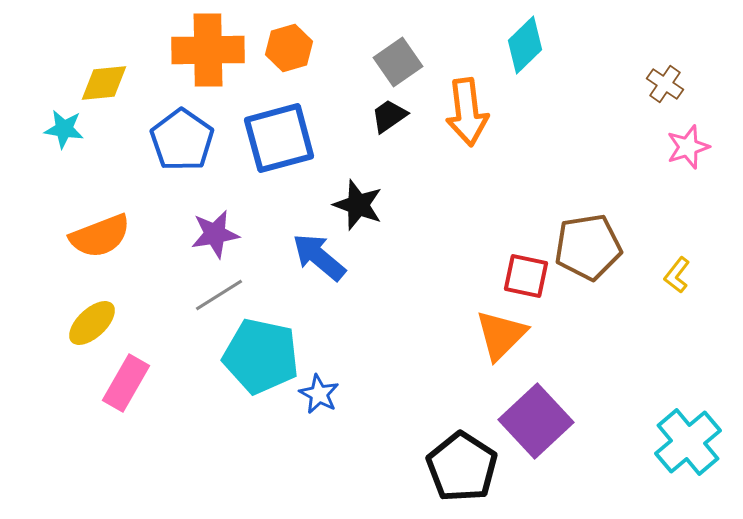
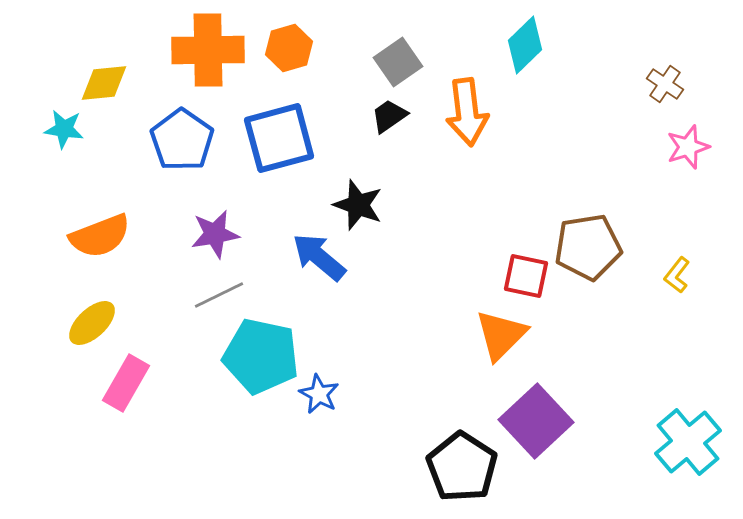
gray line: rotated 6 degrees clockwise
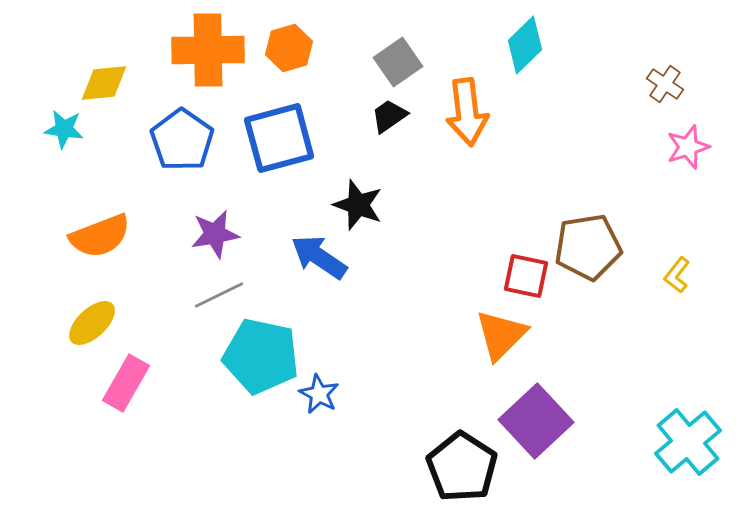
blue arrow: rotated 6 degrees counterclockwise
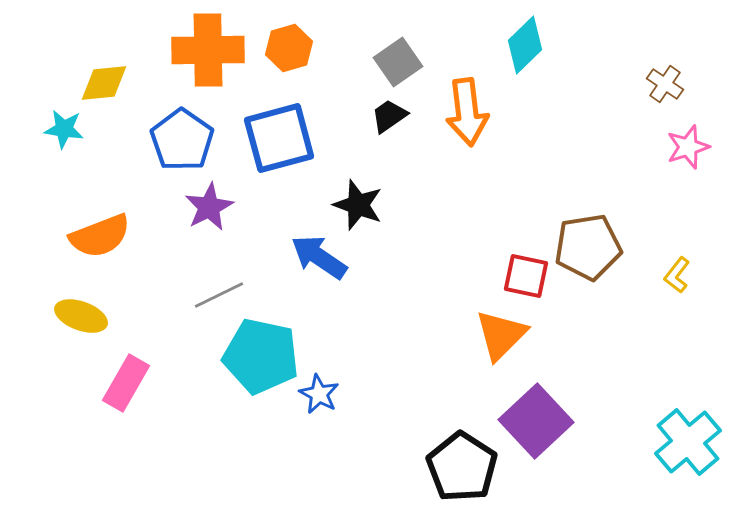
purple star: moved 6 px left, 27 px up; rotated 18 degrees counterclockwise
yellow ellipse: moved 11 px left, 7 px up; rotated 63 degrees clockwise
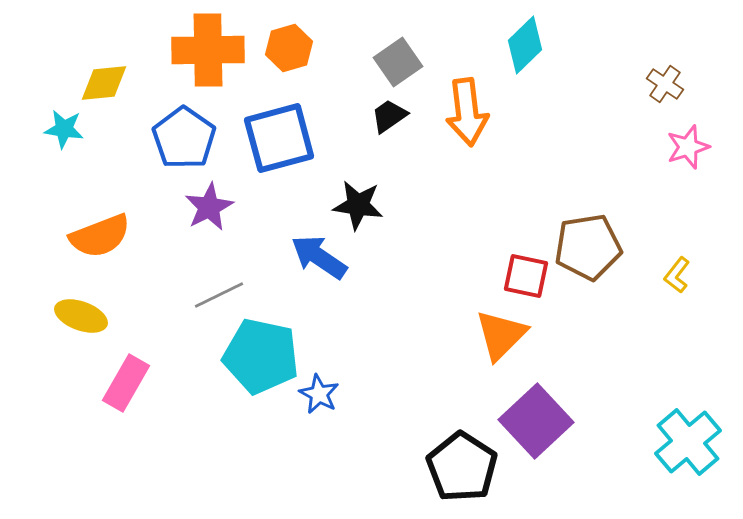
blue pentagon: moved 2 px right, 2 px up
black star: rotated 12 degrees counterclockwise
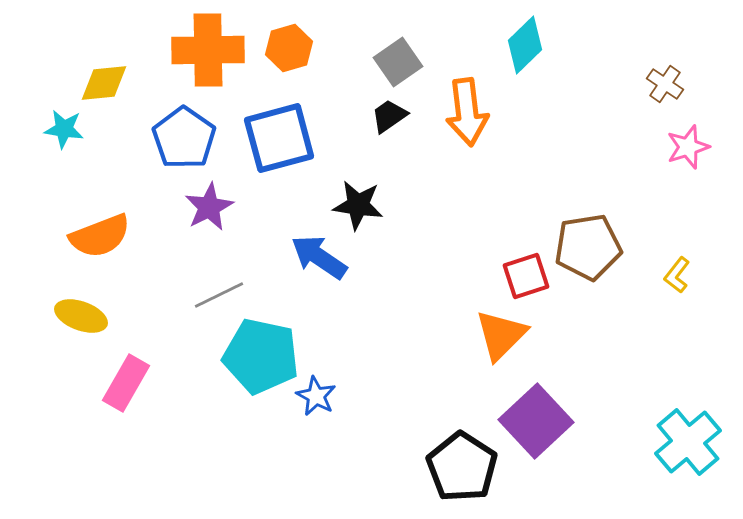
red square: rotated 30 degrees counterclockwise
blue star: moved 3 px left, 2 px down
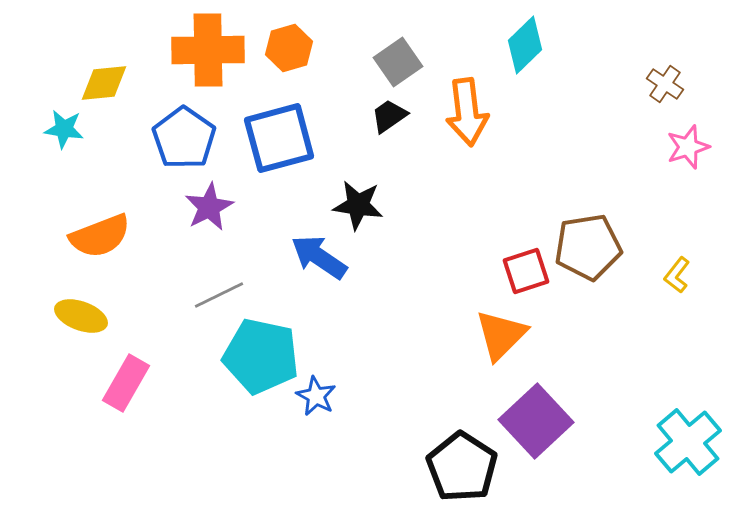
red square: moved 5 px up
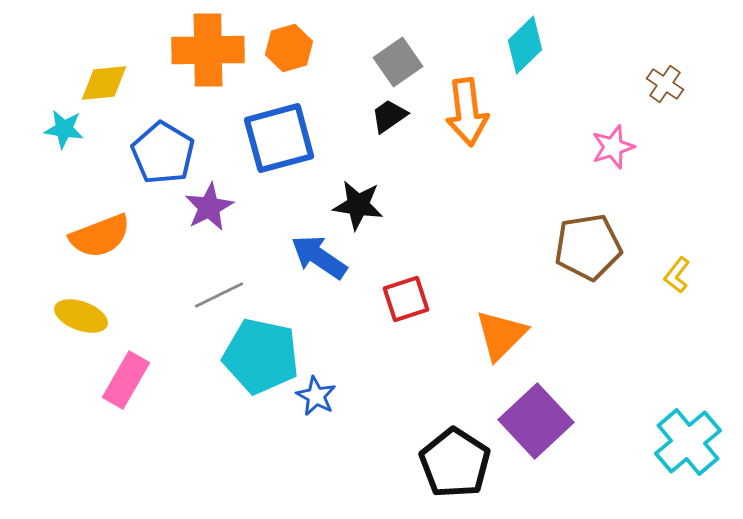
blue pentagon: moved 21 px left, 15 px down; rotated 4 degrees counterclockwise
pink star: moved 75 px left
red square: moved 120 px left, 28 px down
pink rectangle: moved 3 px up
black pentagon: moved 7 px left, 4 px up
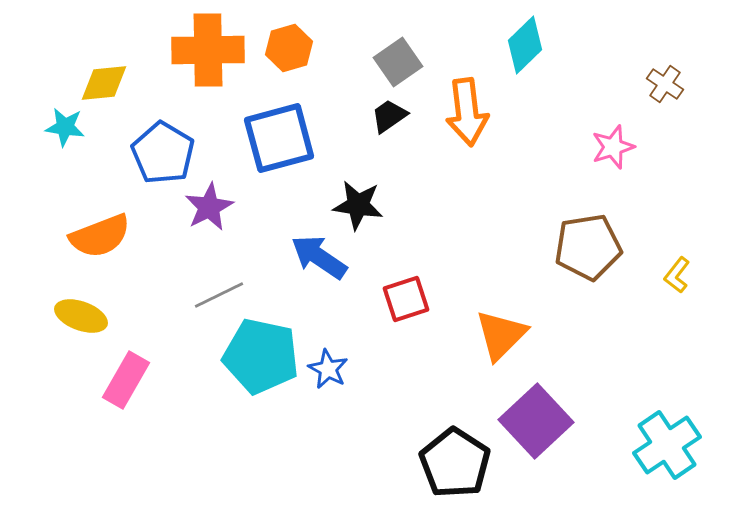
cyan star: moved 1 px right, 2 px up
blue star: moved 12 px right, 27 px up
cyan cross: moved 21 px left, 3 px down; rotated 6 degrees clockwise
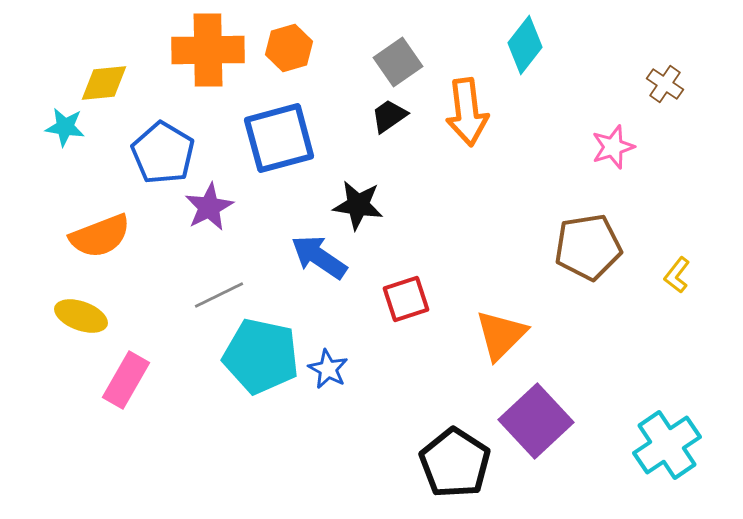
cyan diamond: rotated 8 degrees counterclockwise
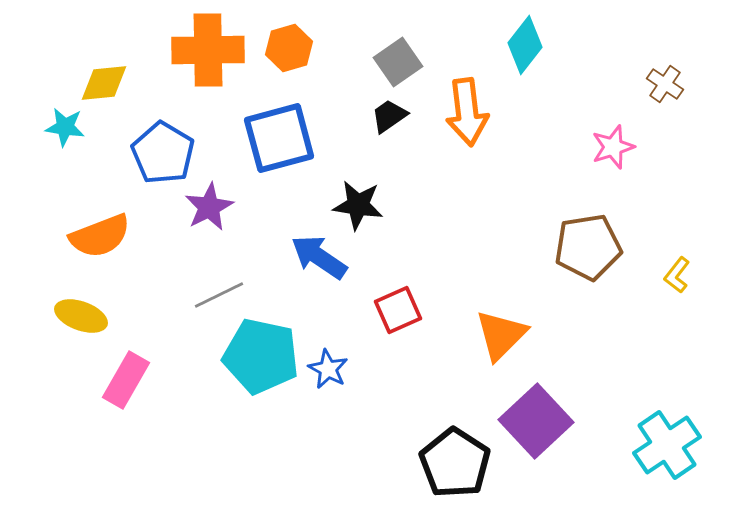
red square: moved 8 px left, 11 px down; rotated 6 degrees counterclockwise
